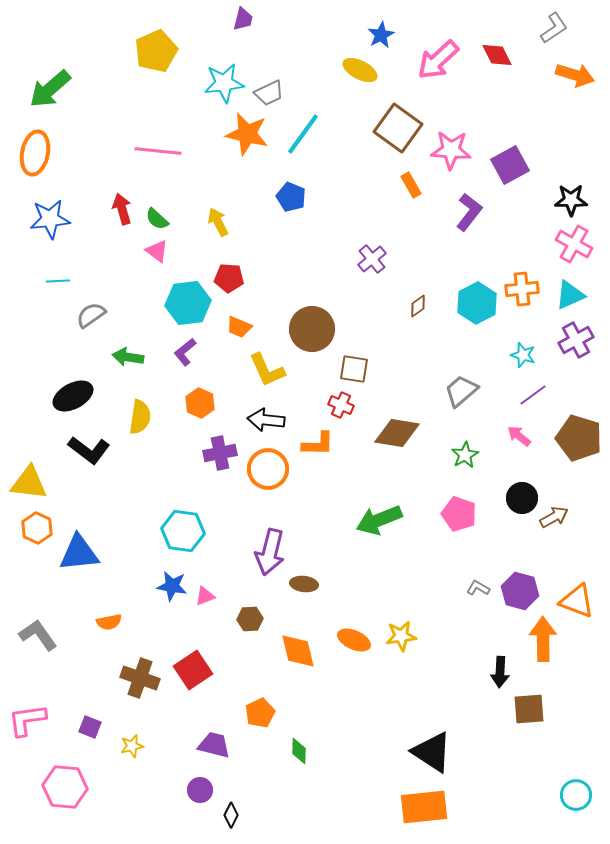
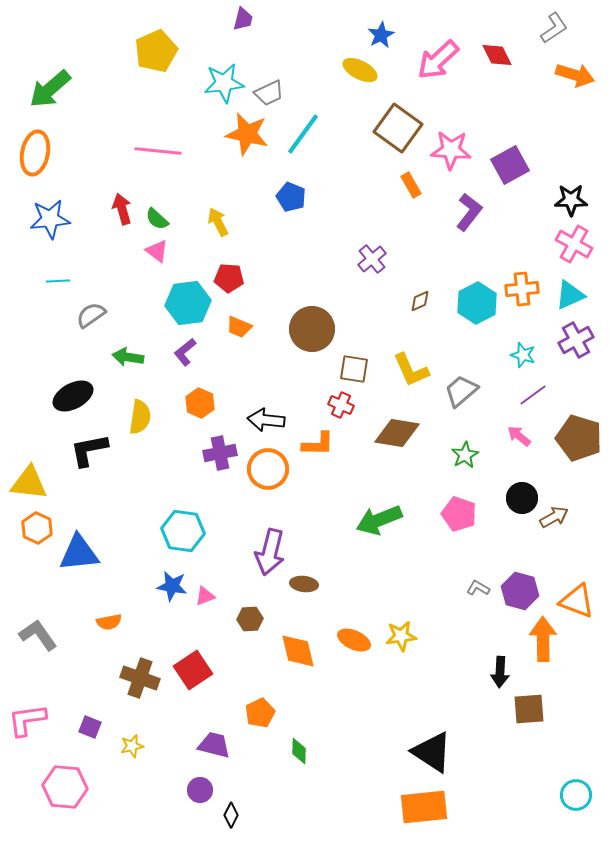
brown diamond at (418, 306): moved 2 px right, 5 px up; rotated 10 degrees clockwise
yellow L-shape at (267, 370): moved 144 px right
black L-shape at (89, 450): rotated 132 degrees clockwise
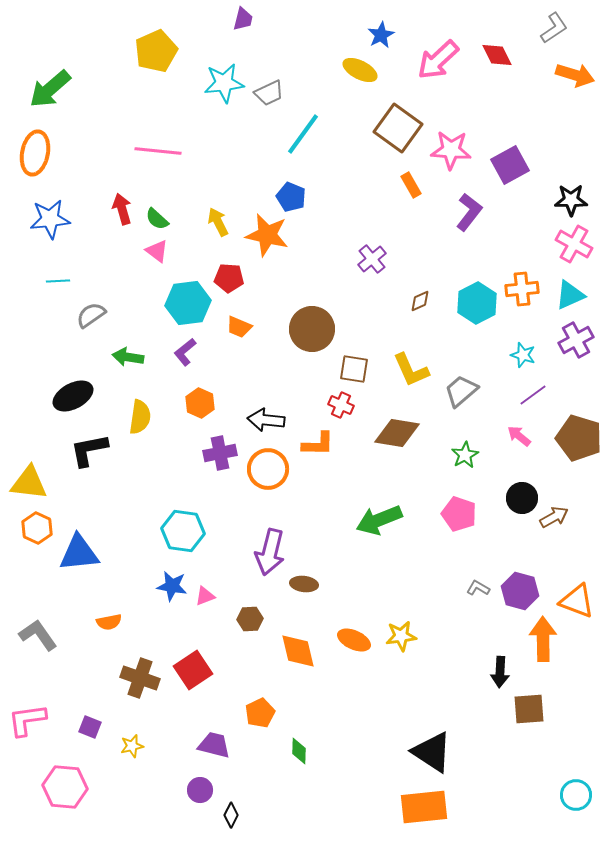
orange star at (247, 134): moved 20 px right, 101 px down
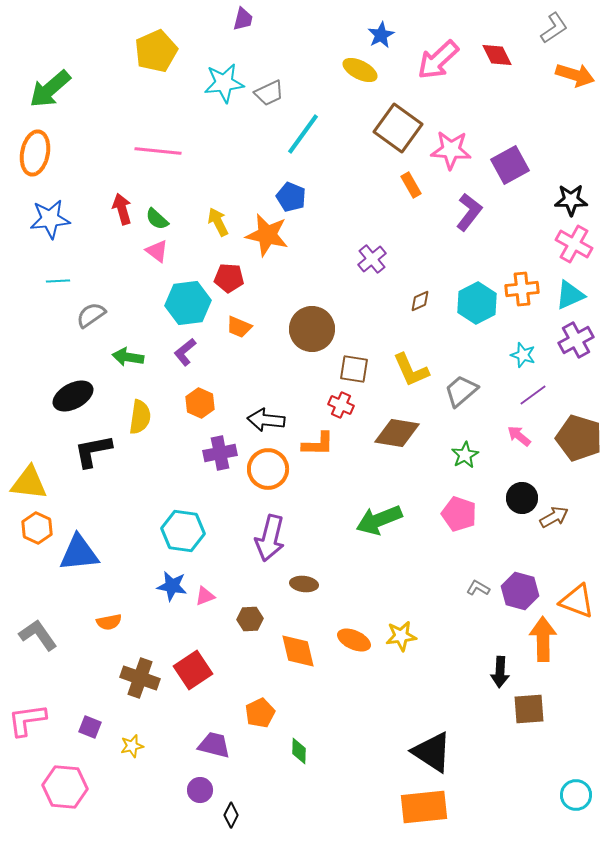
black L-shape at (89, 450): moved 4 px right, 1 px down
purple arrow at (270, 552): moved 14 px up
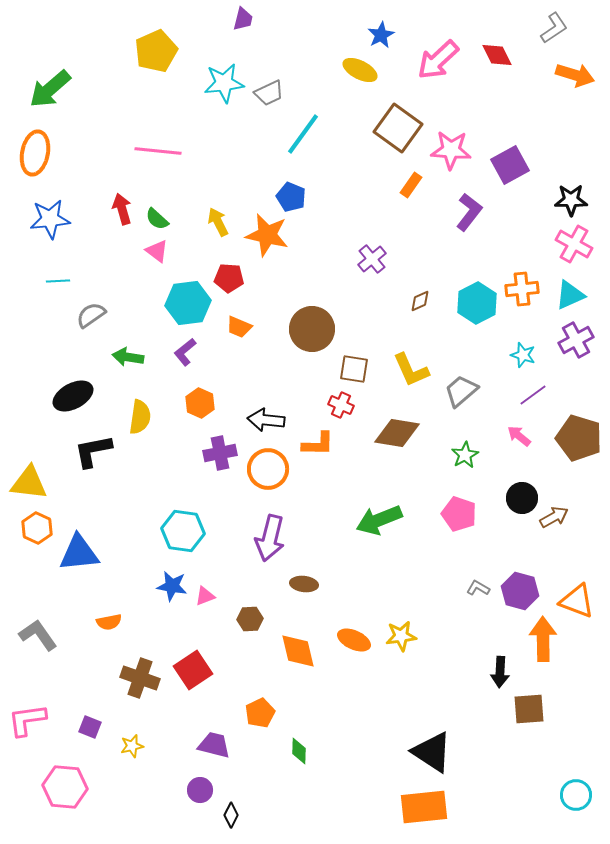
orange rectangle at (411, 185): rotated 65 degrees clockwise
